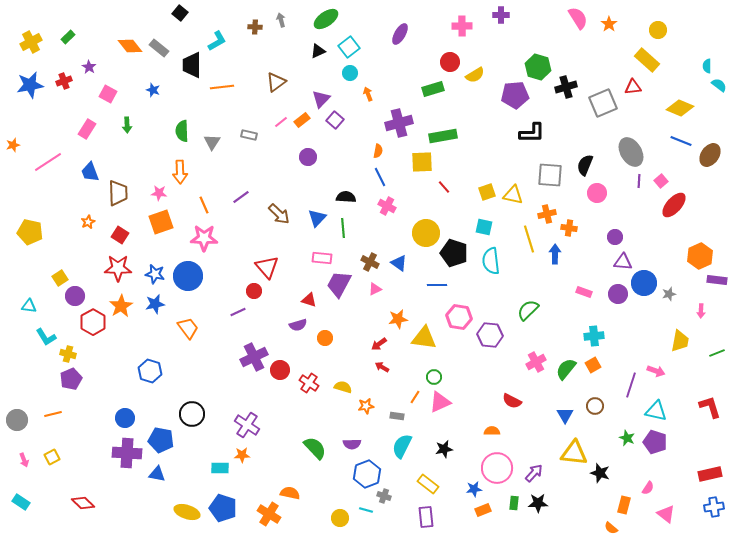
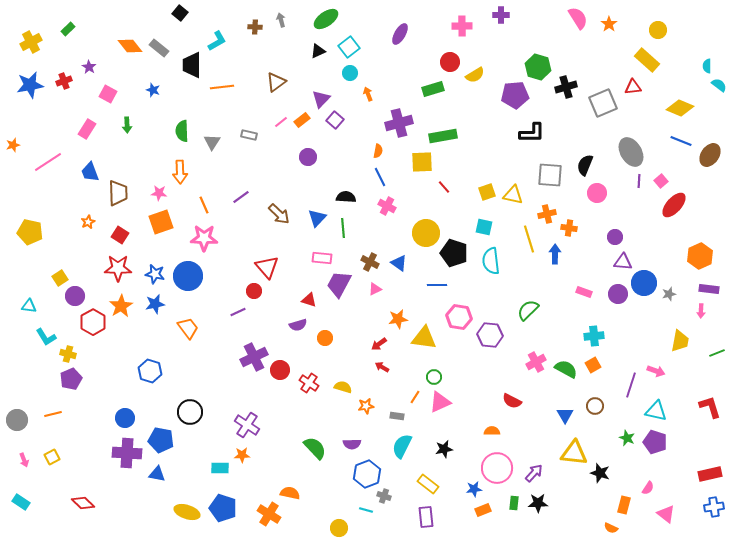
green rectangle at (68, 37): moved 8 px up
purple rectangle at (717, 280): moved 8 px left, 9 px down
green semicircle at (566, 369): rotated 80 degrees clockwise
black circle at (192, 414): moved 2 px left, 2 px up
yellow circle at (340, 518): moved 1 px left, 10 px down
orange semicircle at (611, 528): rotated 16 degrees counterclockwise
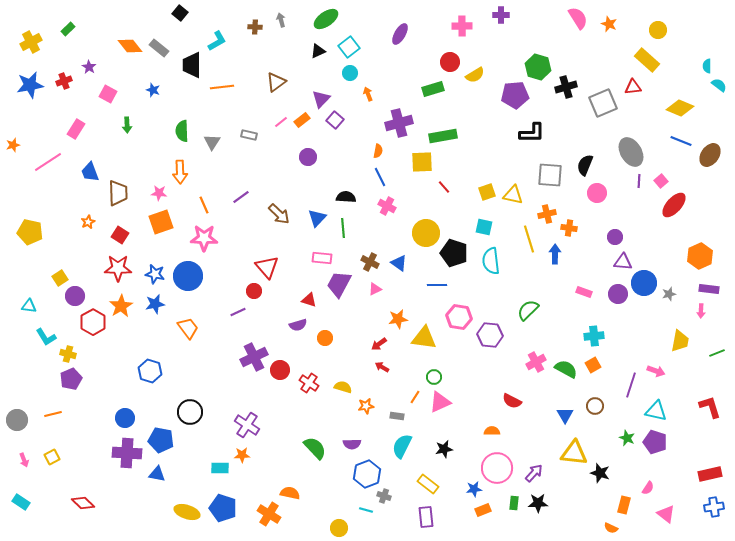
orange star at (609, 24): rotated 14 degrees counterclockwise
pink rectangle at (87, 129): moved 11 px left
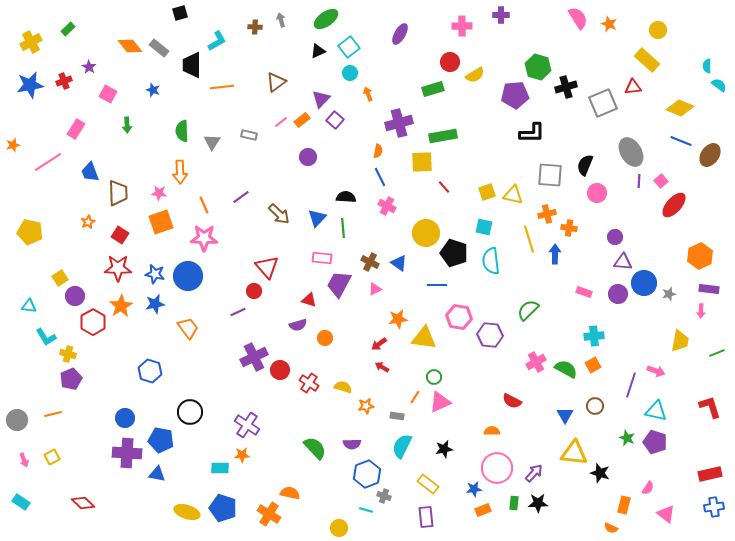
black square at (180, 13): rotated 35 degrees clockwise
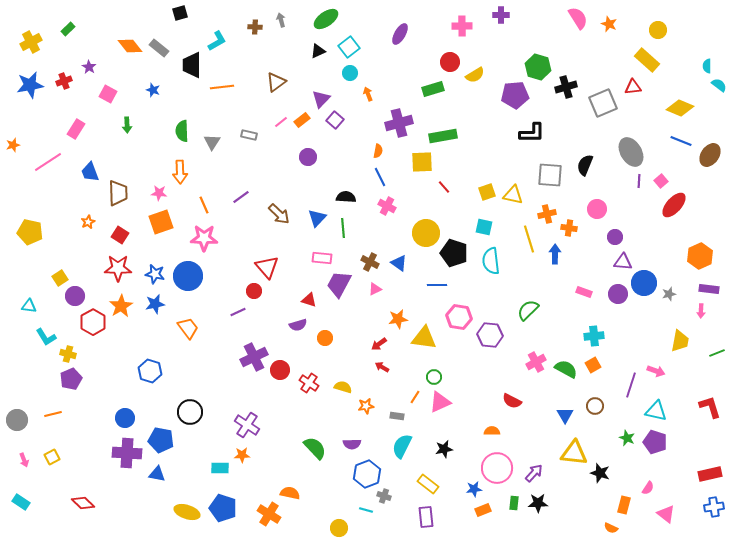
pink circle at (597, 193): moved 16 px down
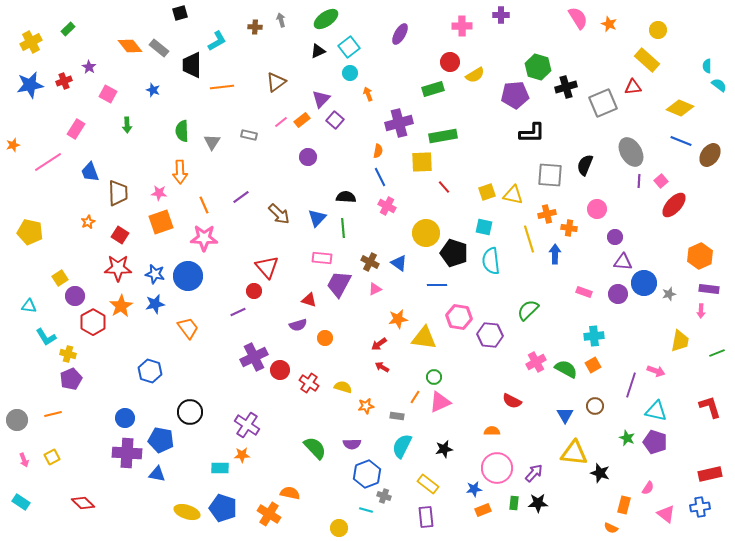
blue cross at (714, 507): moved 14 px left
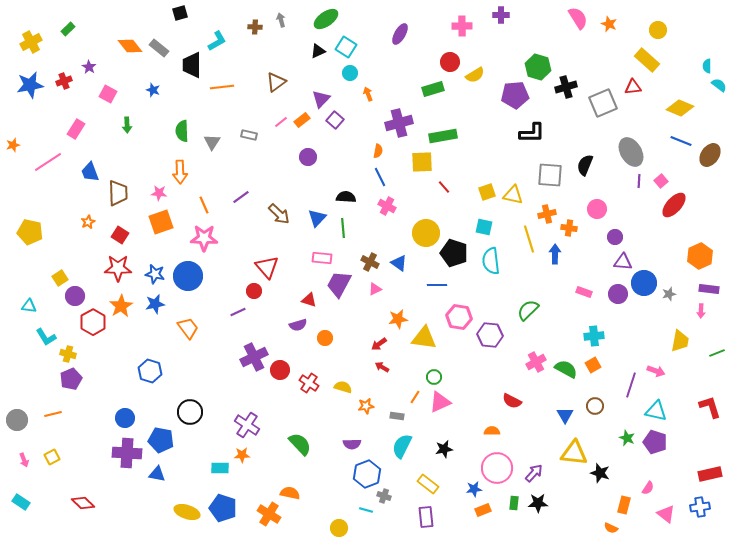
cyan square at (349, 47): moved 3 px left; rotated 20 degrees counterclockwise
green semicircle at (315, 448): moved 15 px left, 4 px up
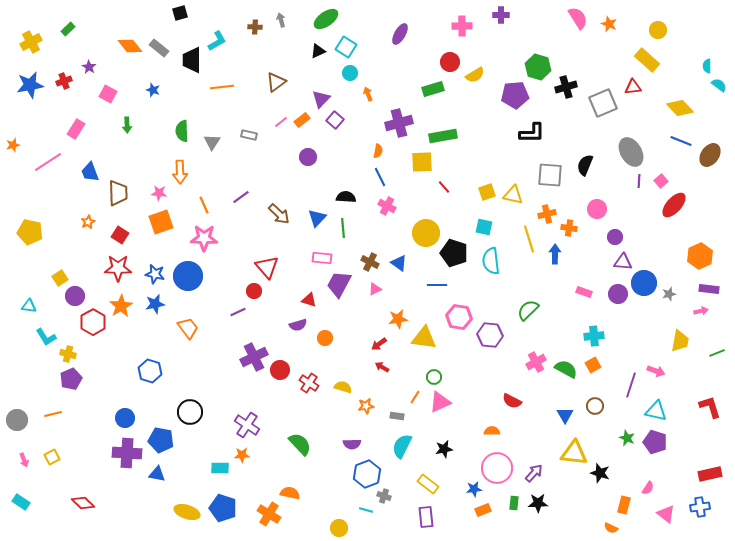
black trapezoid at (192, 65): moved 5 px up
yellow diamond at (680, 108): rotated 24 degrees clockwise
pink arrow at (701, 311): rotated 104 degrees counterclockwise
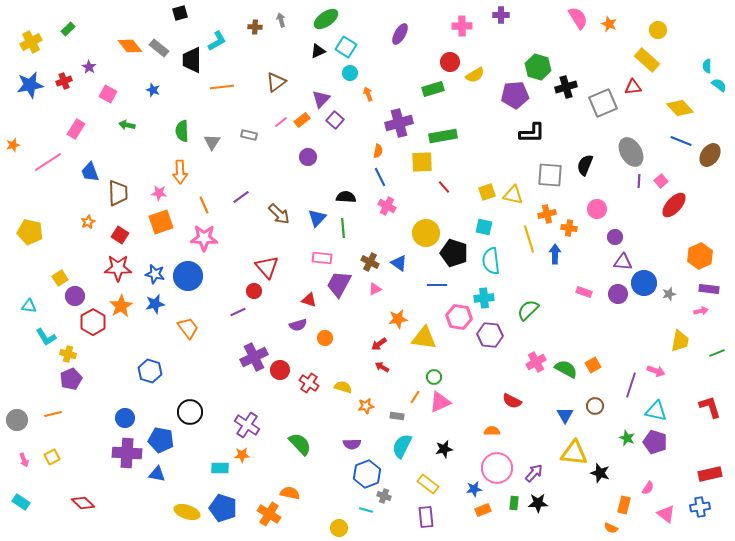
green arrow at (127, 125): rotated 105 degrees clockwise
cyan cross at (594, 336): moved 110 px left, 38 px up
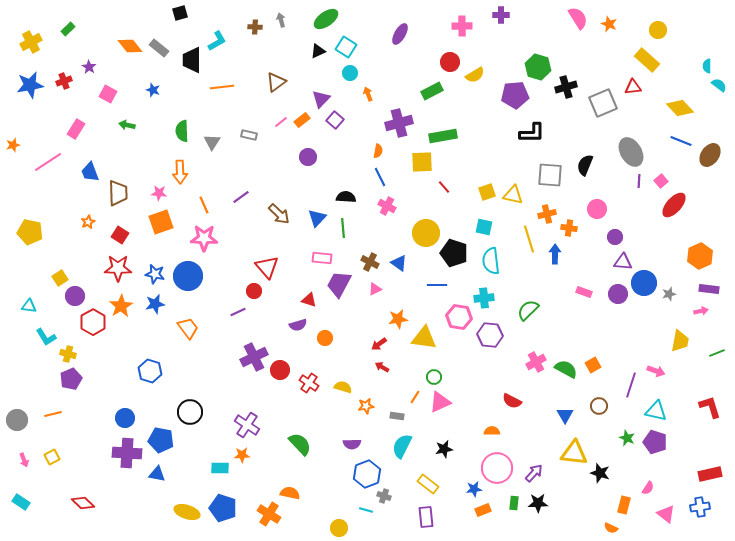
green rectangle at (433, 89): moved 1 px left, 2 px down; rotated 10 degrees counterclockwise
brown circle at (595, 406): moved 4 px right
